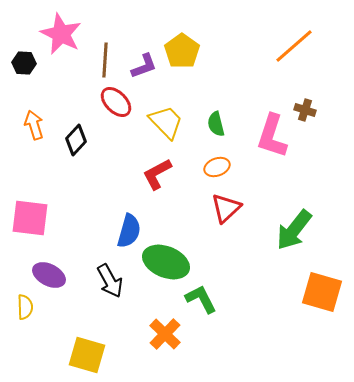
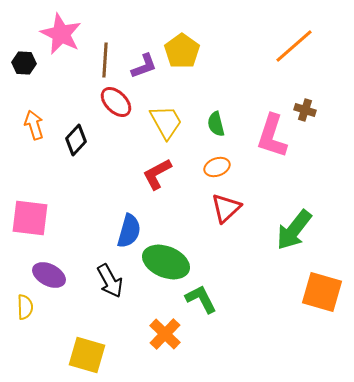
yellow trapezoid: rotated 15 degrees clockwise
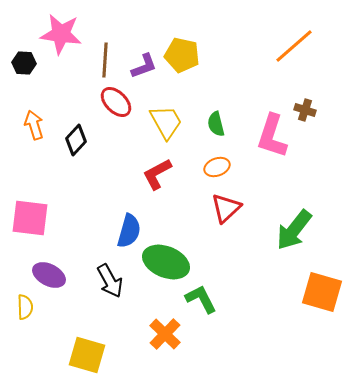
pink star: rotated 18 degrees counterclockwise
yellow pentagon: moved 4 px down; rotated 24 degrees counterclockwise
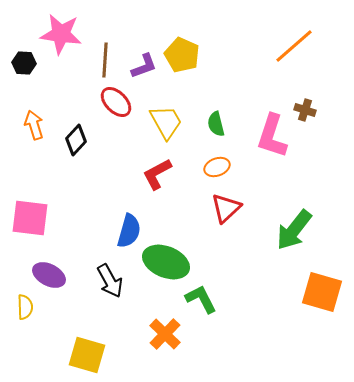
yellow pentagon: rotated 12 degrees clockwise
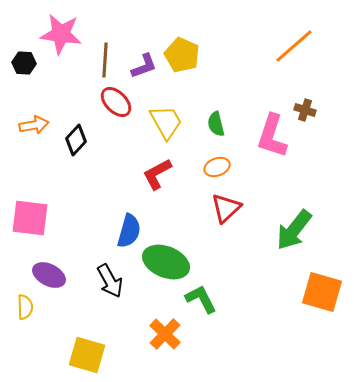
orange arrow: rotated 96 degrees clockwise
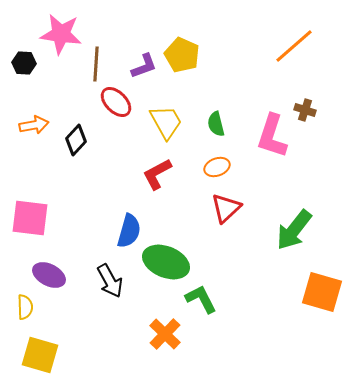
brown line: moved 9 px left, 4 px down
yellow square: moved 47 px left
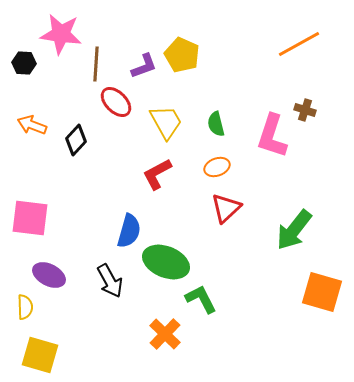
orange line: moved 5 px right, 2 px up; rotated 12 degrees clockwise
orange arrow: moved 2 px left; rotated 148 degrees counterclockwise
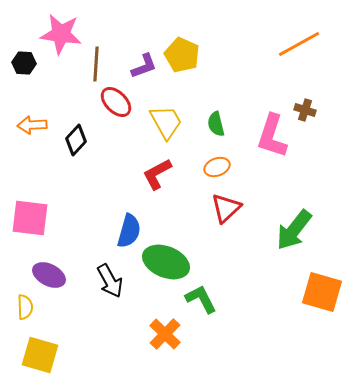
orange arrow: rotated 24 degrees counterclockwise
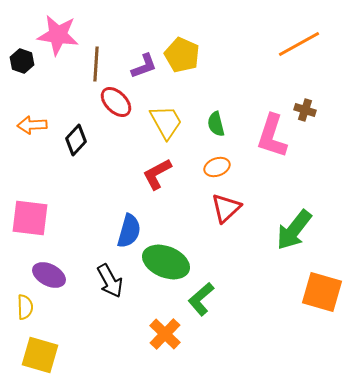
pink star: moved 3 px left, 1 px down
black hexagon: moved 2 px left, 2 px up; rotated 15 degrees clockwise
green L-shape: rotated 104 degrees counterclockwise
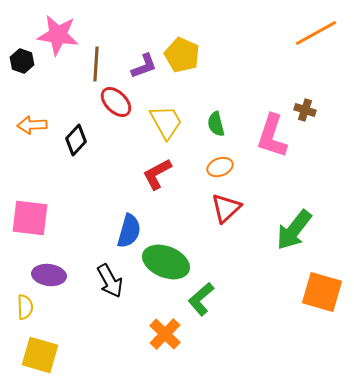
orange line: moved 17 px right, 11 px up
orange ellipse: moved 3 px right
purple ellipse: rotated 20 degrees counterclockwise
